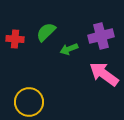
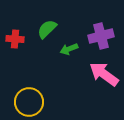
green semicircle: moved 1 px right, 3 px up
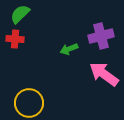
green semicircle: moved 27 px left, 15 px up
yellow circle: moved 1 px down
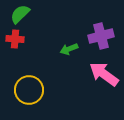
yellow circle: moved 13 px up
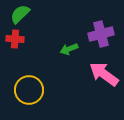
purple cross: moved 2 px up
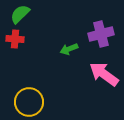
yellow circle: moved 12 px down
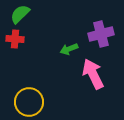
pink arrow: moved 11 px left; rotated 28 degrees clockwise
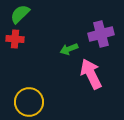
pink arrow: moved 2 px left
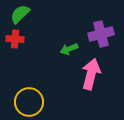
pink arrow: rotated 40 degrees clockwise
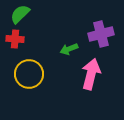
yellow circle: moved 28 px up
